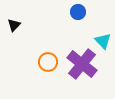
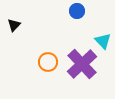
blue circle: moved 1 px left, 1 px up
purple cross: rotated 8 degrees clockwise
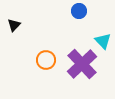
blue circle: moved 2 px right
orange circle: moved 2 px left, 2 px up
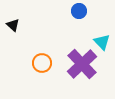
black triangle: moved 1 px left; rotated 32 degrees counterclockwise
cyan triangle: moved 1 px left, 1 px down
orange circle: moved 4 px left, 3 px down
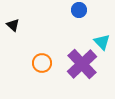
blue circle: moved 1 px up
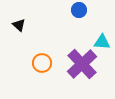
black triangle: moved 6 px right
cyan triangle: rotated 42 degrees counterclockwise
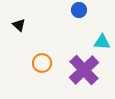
purple cross: moved 2 px right, 6 px down
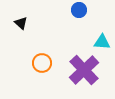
black triangle: moved 2 px right, 2 px up
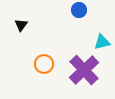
black triangle: moved 2 px down; rotated 24 degrees clockwise
cyan triangle: rotated 18 degrees counterclockwise
orange circle: moved 2 px right, 1 px down
